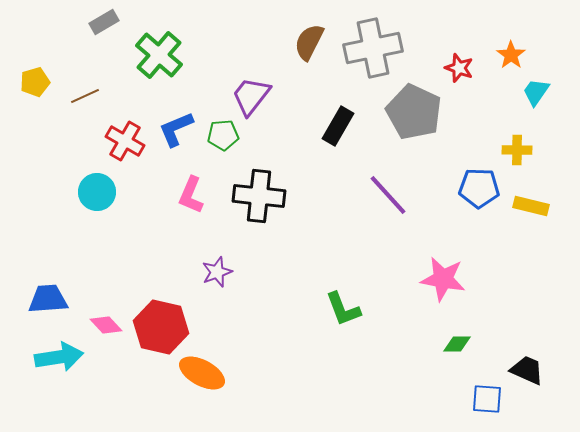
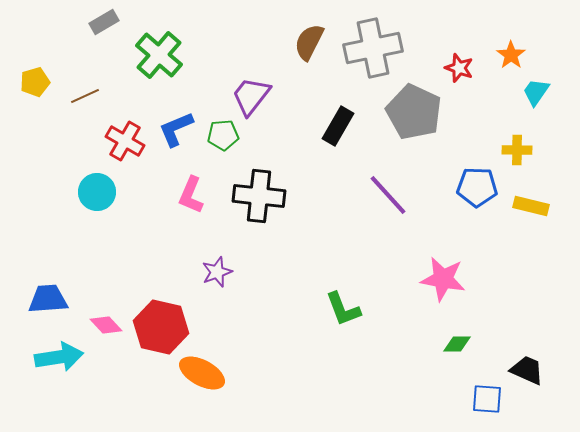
blue pentagon: moved 2 px left, 1 px up
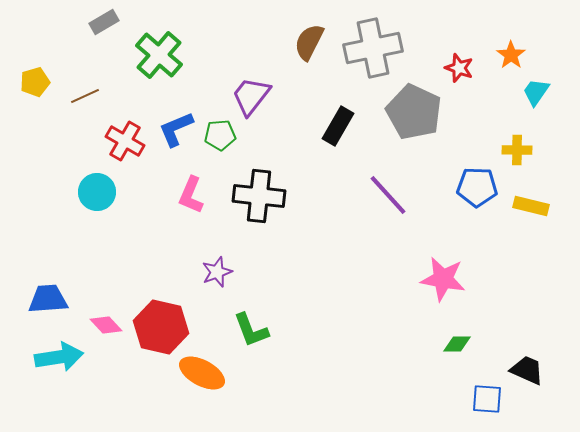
green pentagon: moved 3 px left
green L-shape: moved 92 px left, 21 px down
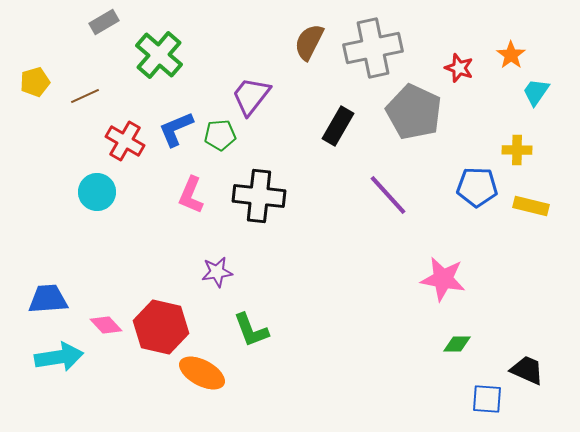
purple star: rotated 12 degrees clockwise
